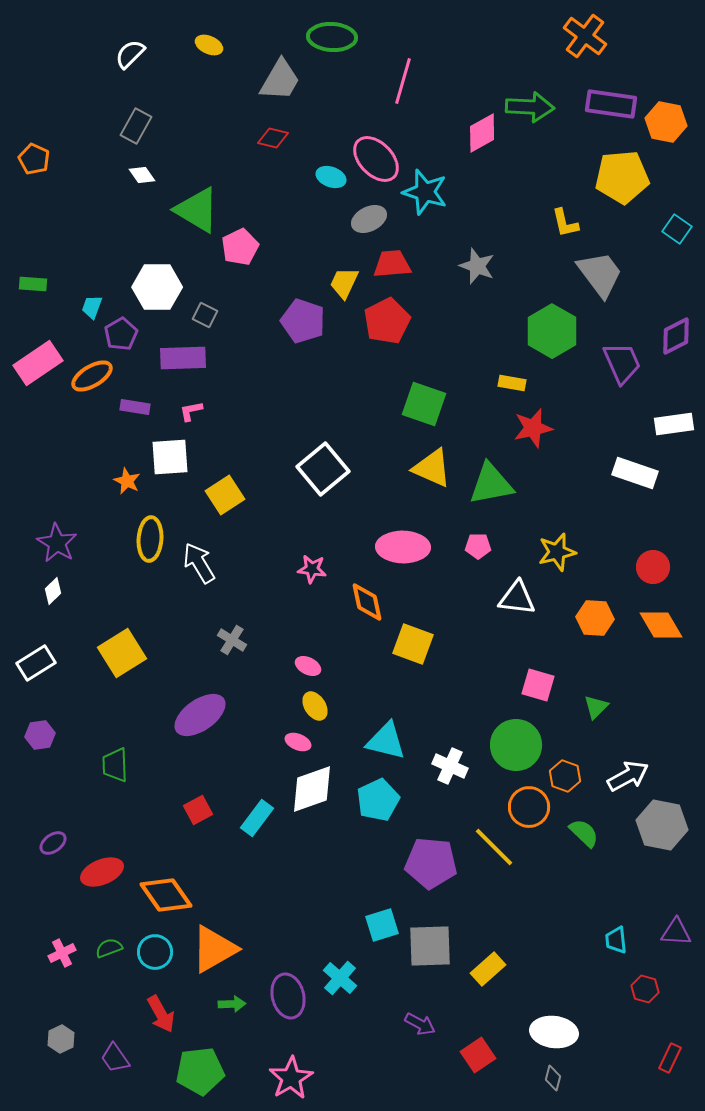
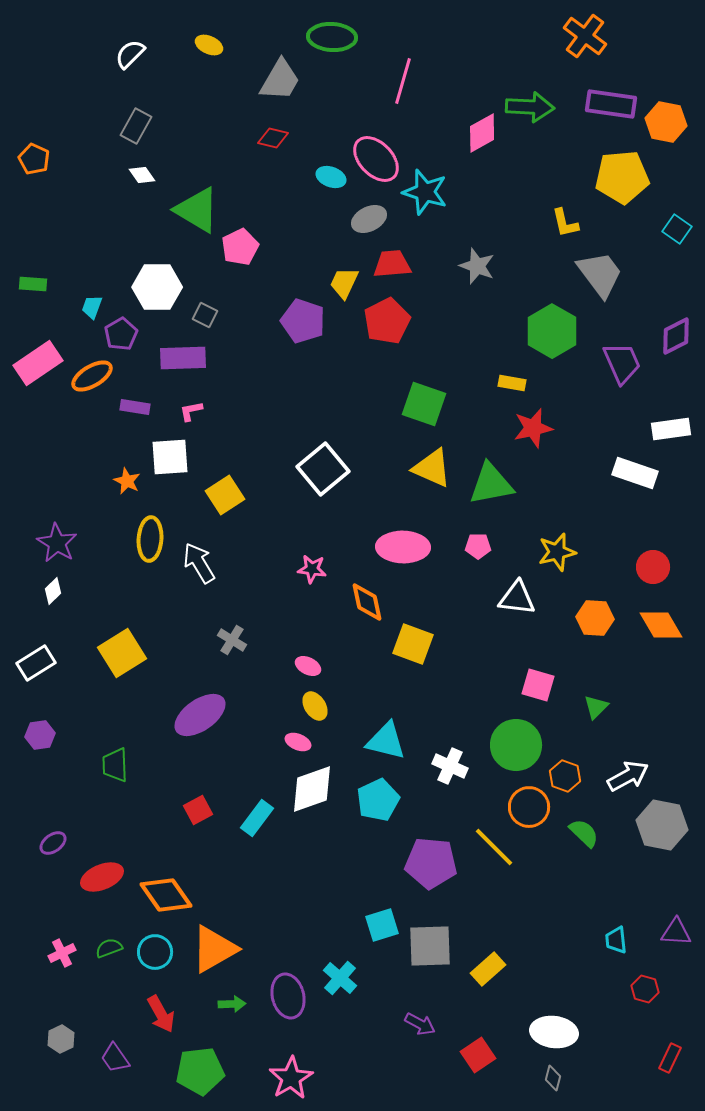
white rectangle at (674, 424): moved 3 px left, 5 px down
red ellipse at (102, 872): moved 5 px down
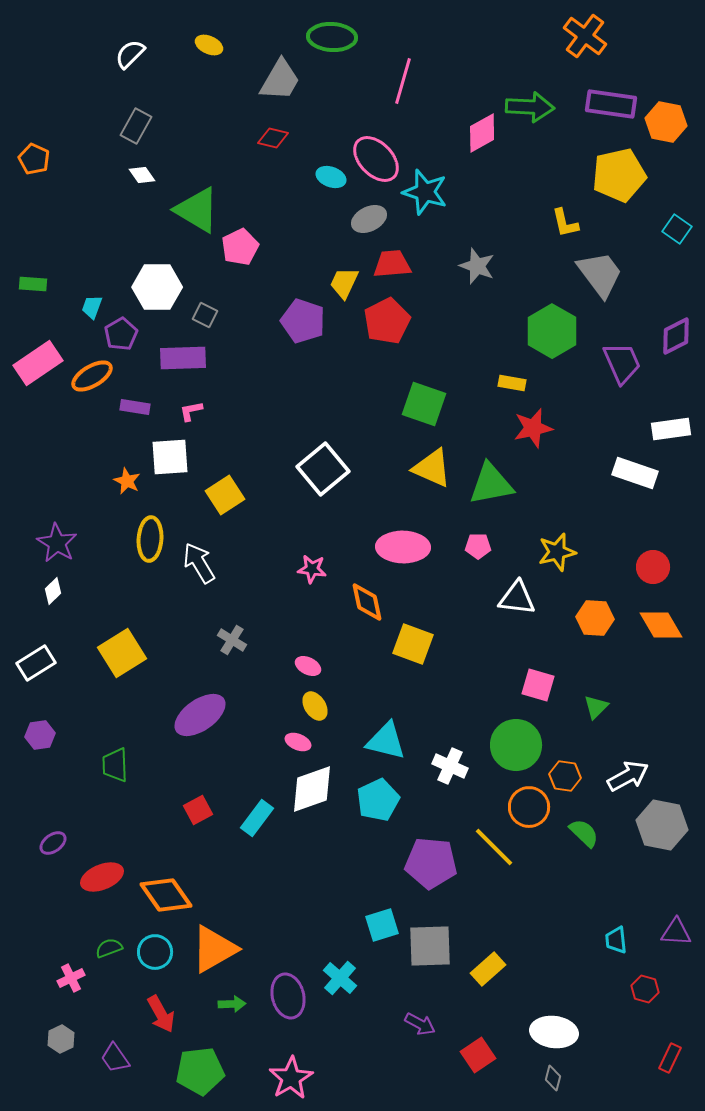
yellow pentagon at (622, 177): moved 3 px left, 2 px up; rotated 8 degrees counterclockwise
orange hexagon at (565, 776): rotated 12 degrees counterclockwise
pink cross at (62, 953): moved 9 px right, 25 px down
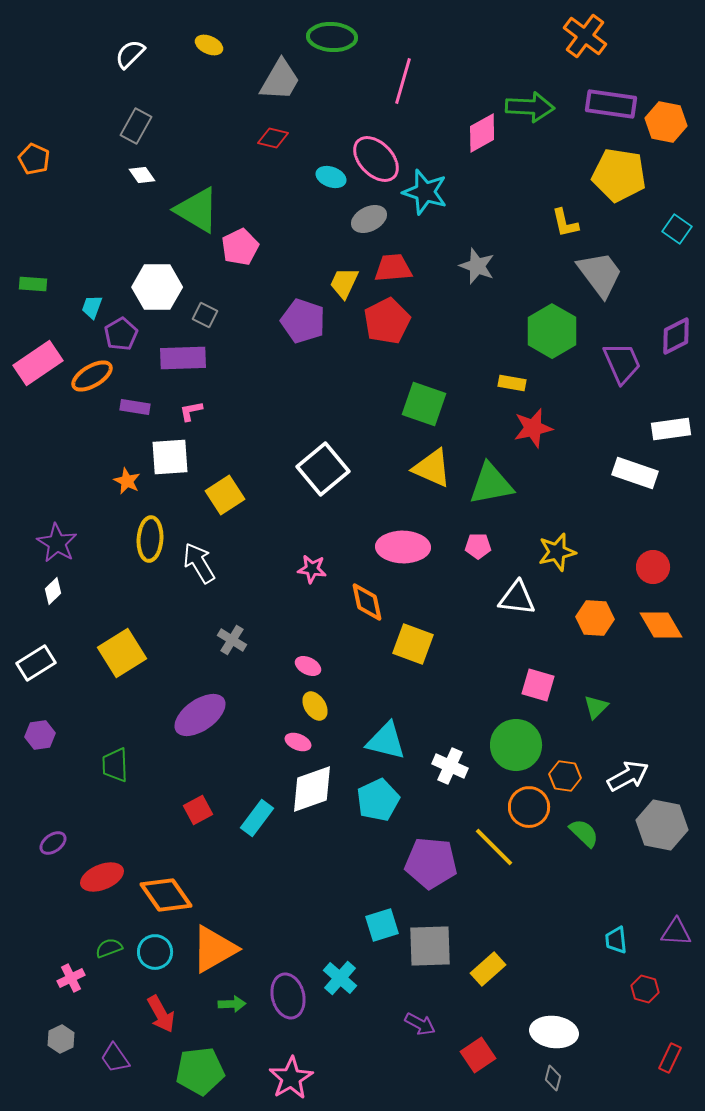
yellow pentagon at (619, 175): rotated 22 degrees clockwise
red trapezoid at (392, 264): moved 1 px right, 4 px down
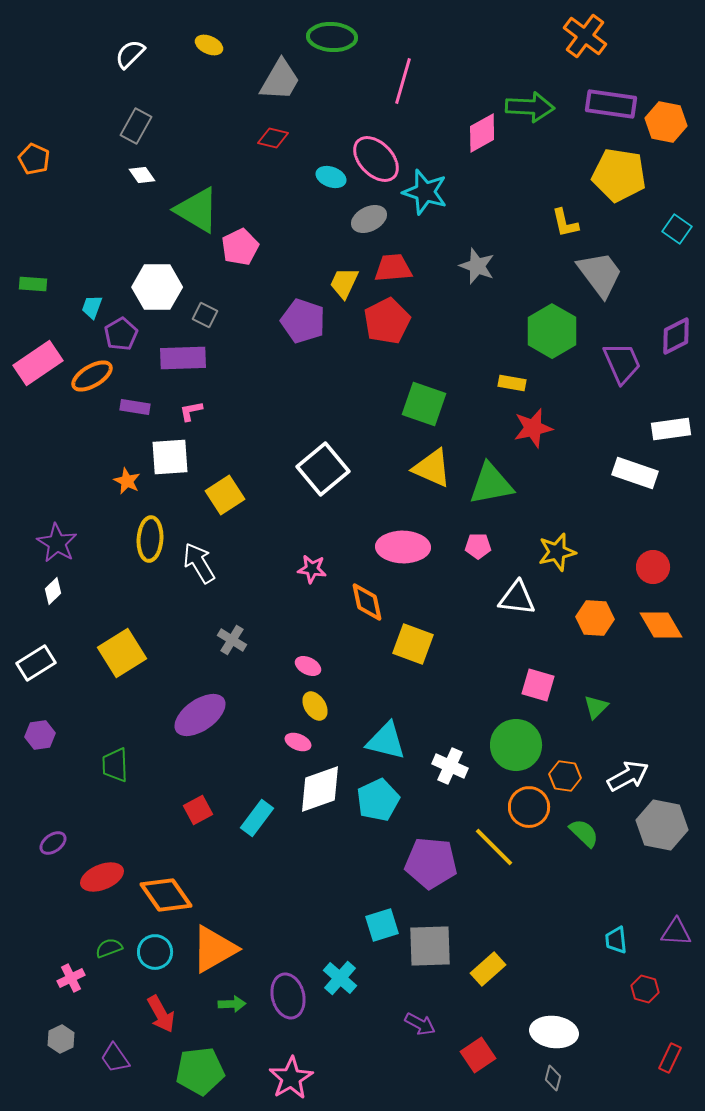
white diamond at (312, 789): moved 8 px right
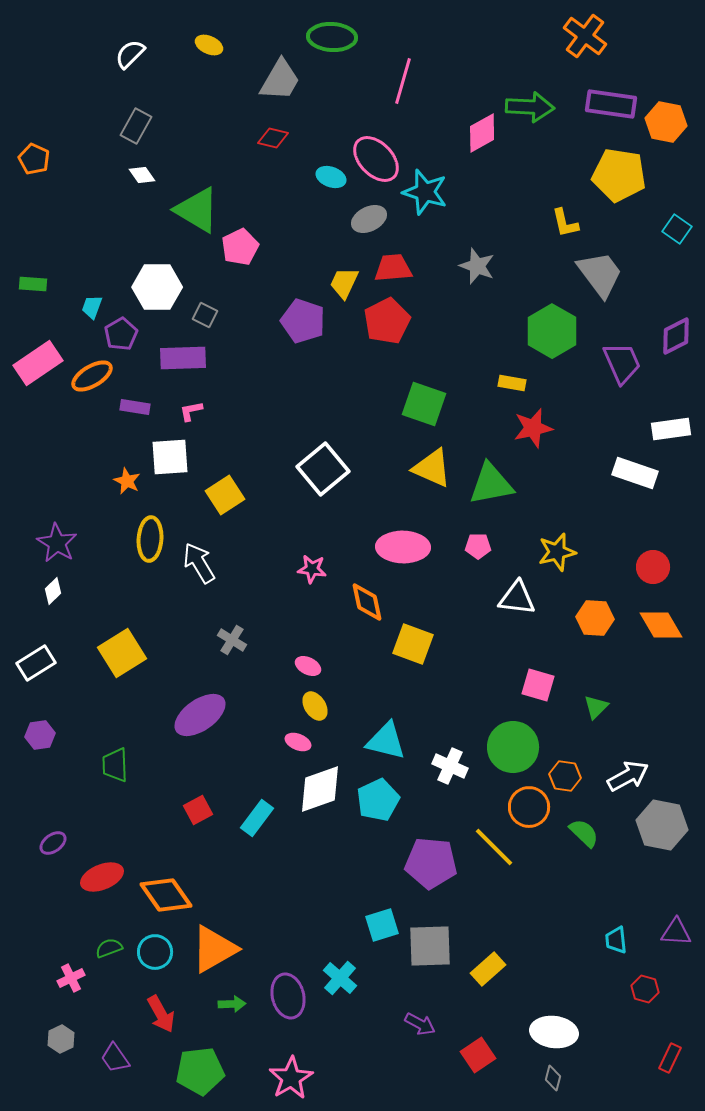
green circle at (516, 745): moved 3 px left, 2 px down
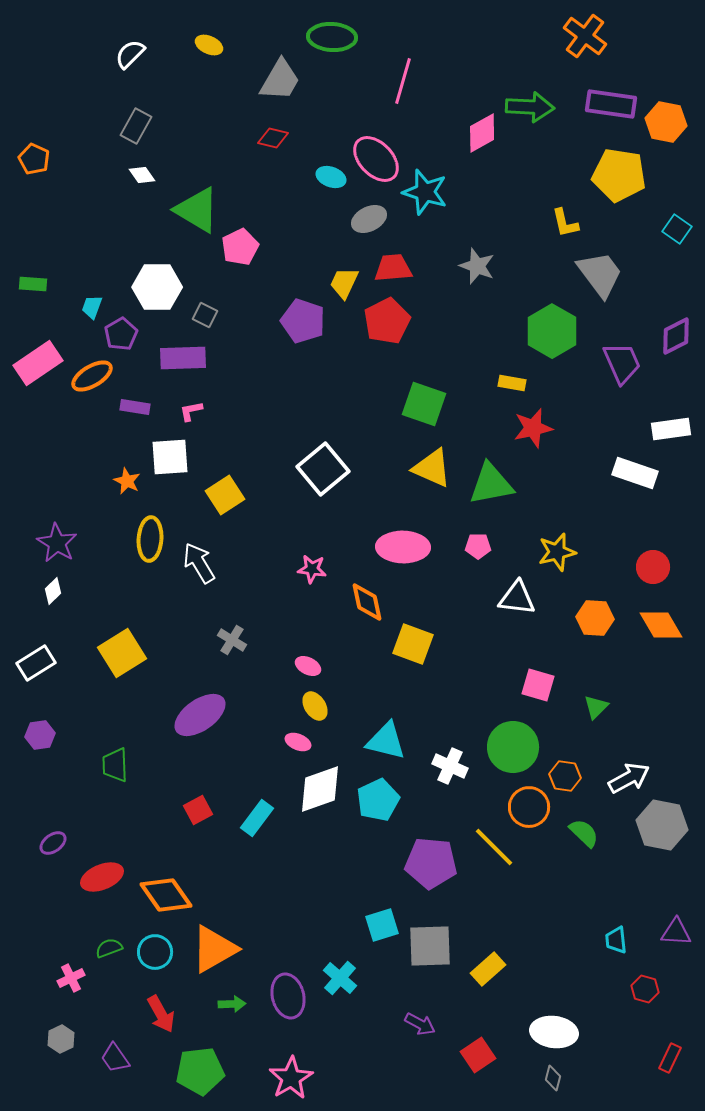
white arrow at (628, 776): moved 1 px right, 2 px down
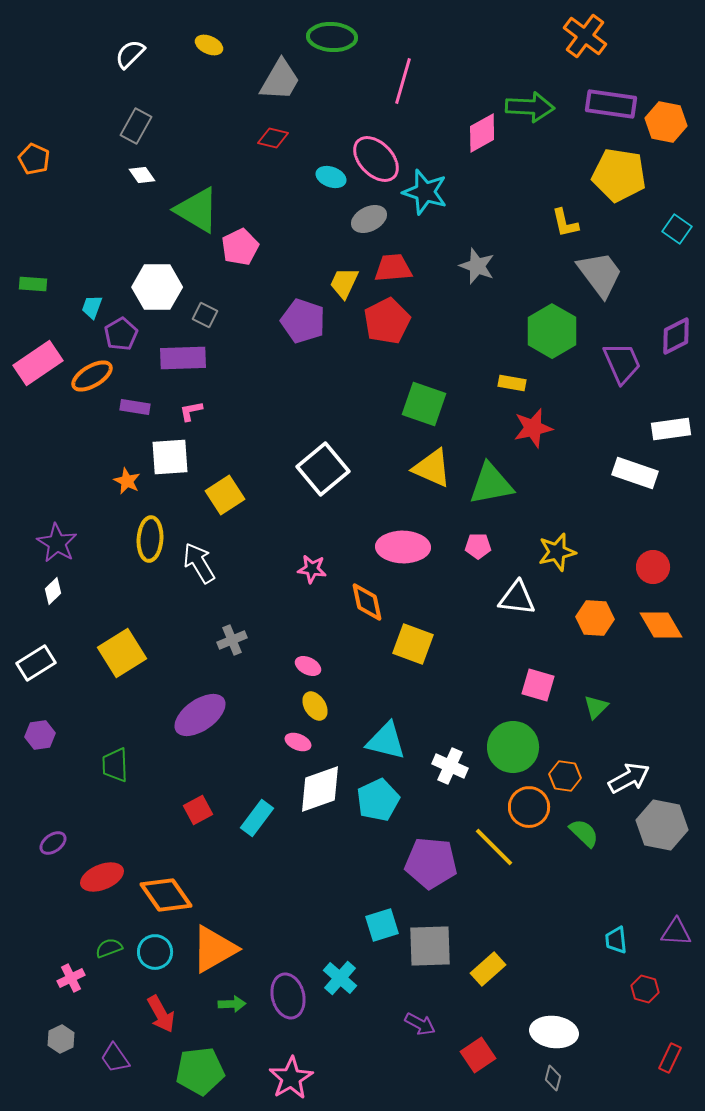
gray cross at (232, 640): rotated 36 degrees clockwise
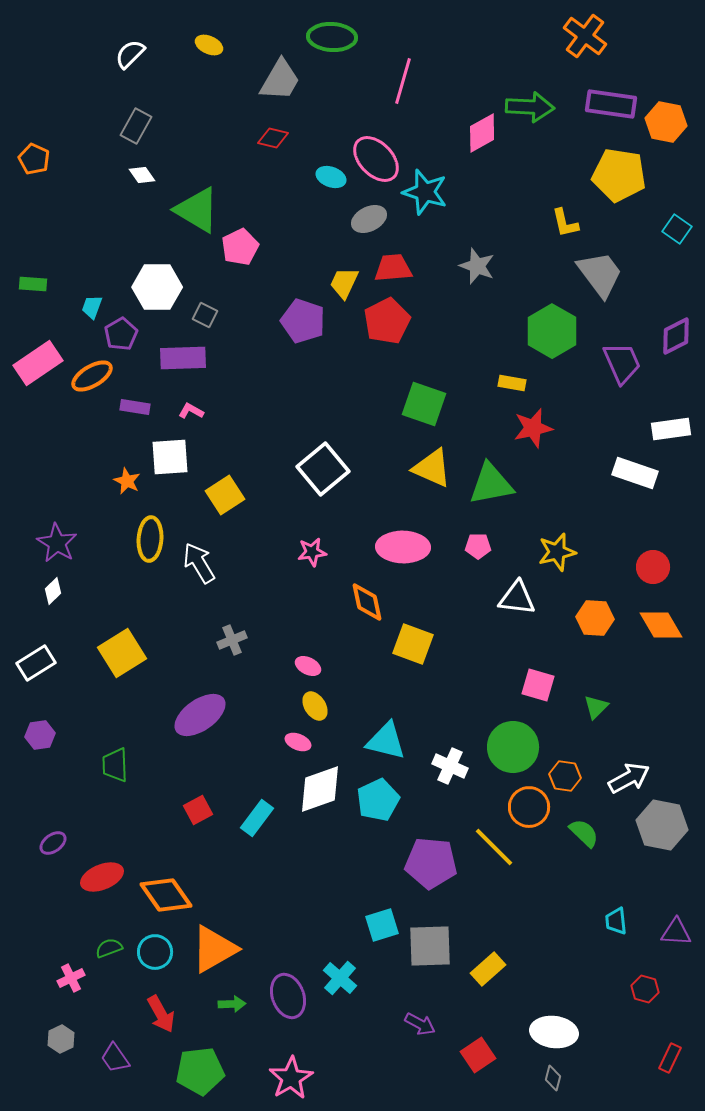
pink L-shape at (191, 411): rotated 40 degrees clockwise
pink star at (312, 569): moved 17 px up; rotated 16 degrees counterclockwise
cyan trapezoid at (616, 940): moved 19 px up
purple ellipse at (288, 996): rotated 6 degrees counterclockwise
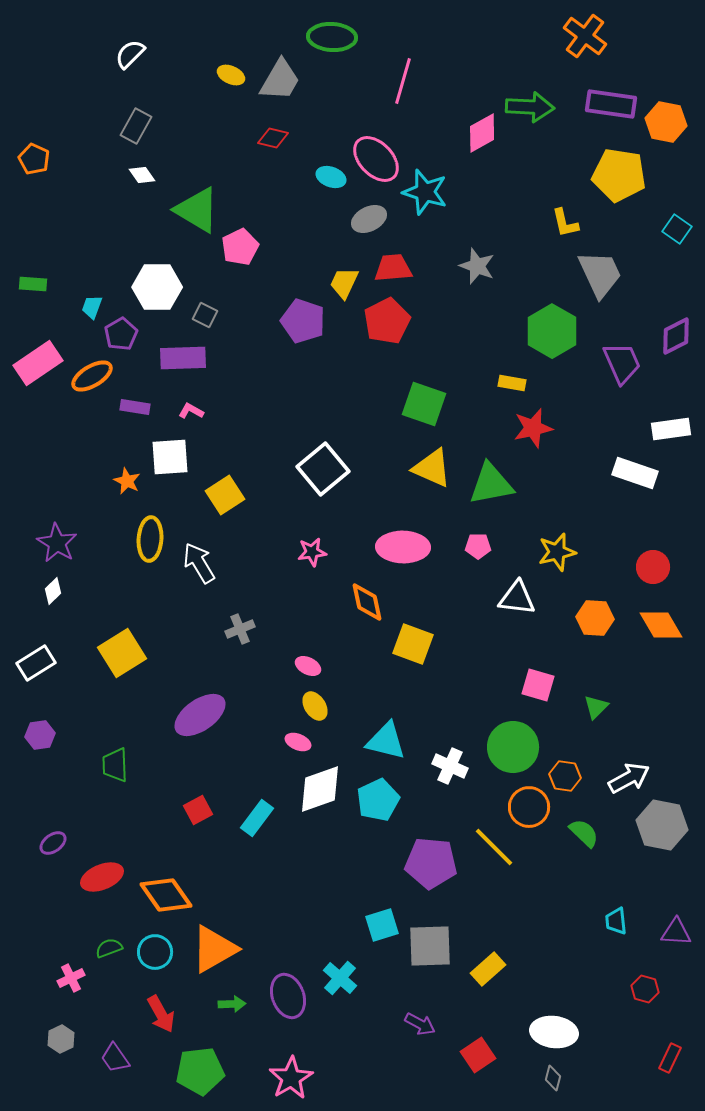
yellow ellipse at (209, 45): moved 22 px right, 30 px down
gray trapezoid at (600, 274): rotated 12 degrees clockwise
gray cross at (232, 640): moved 8 px right, 11 px up
